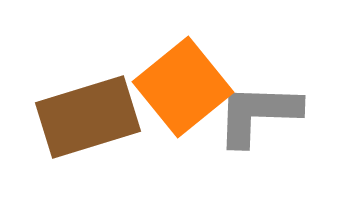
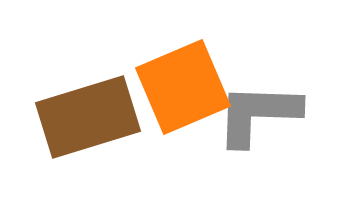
orange square: rotated 16 degrees clockwise
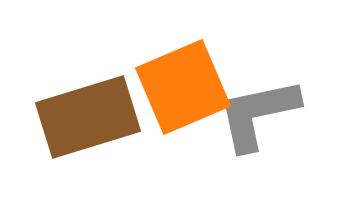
gray L-shape: rotated 14 degrees counterclockwise
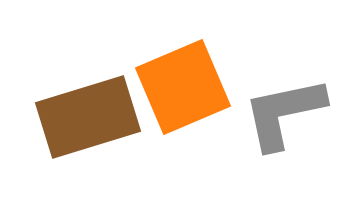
gray L-shape: moved 26 px right, 1 px up
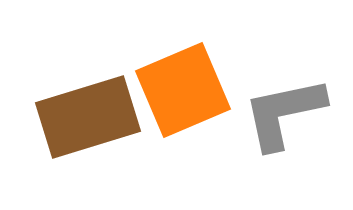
orange square: moved 3 px down
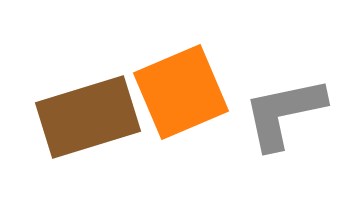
orange square: moved 2 px left, 2 px down
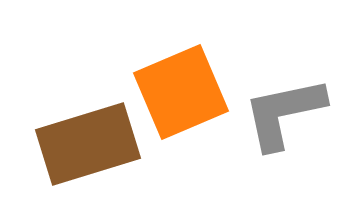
brown rectangle: moved 27 px down
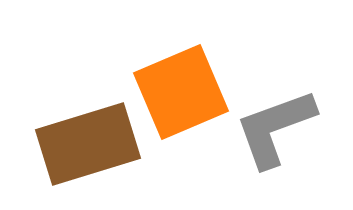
gray L-shape: moved 9 px left, 15 px down; rotated 8 degrees counterclockwise
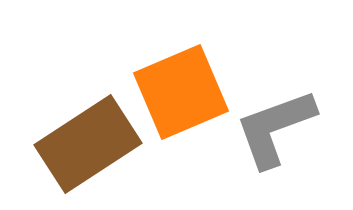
brown rectangle: rotated 16 degrees counterclockwise
